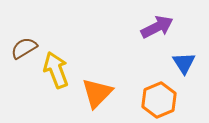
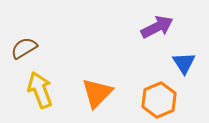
yellow arrow: moved 16 px left, 20 px down
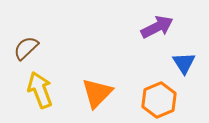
brown semicircle: moved 2 px right; rotated 12 degrees counterclockwise
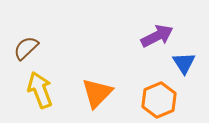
purple arrow: moved 9 px down
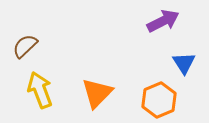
purple arrow: moved 6 px right, 15 px up
brown semicircle: moved 1 px left, 2 px up
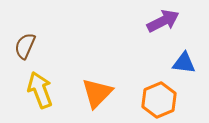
brown semicircle: rotated 24 degrees counterclockwise
blue triangle: rotated 50 degrees counterclockwise
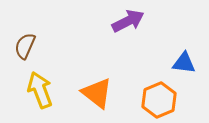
purple arrow: moved 35 px left
orange triangle: rotated 36 degrees counterclockwise
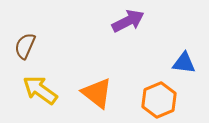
yellow arrow: rotated 33 degrees counterclockwise
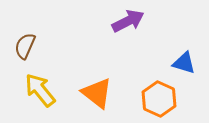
blue triangle: rotated 10 degrees clockwise
yellow arrow: rotated 15 degrees clockwise
orange hexagon: moved 1 px up; rotated 12 degrees counterclockwise
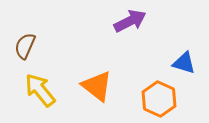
purple arrow: moved 2 px right
orange triangle: moved 7 px up
